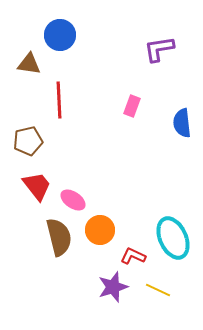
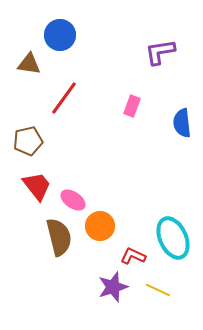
purple L-shape: moved 1 px right, 3 px down
red line: moved 5 px right, 2 px up; rotated 39 degrees clockwise
orange circle: moved 4 px up
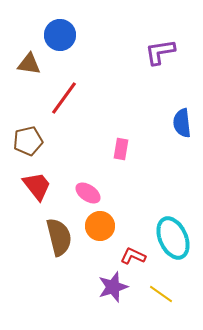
pink rectangle: moved 11 px left, 43 px down; rotated 10 degrees counterclockwise
pink ellipse: moved 15 px right, 7 px up
yellow line: moved 3 px right, 4 px down; rotated 10 degrees clockwise
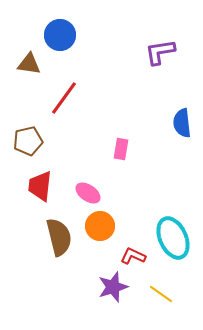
red trapezoid: moved 3 px right; rotated 136 degrees counterclockwise
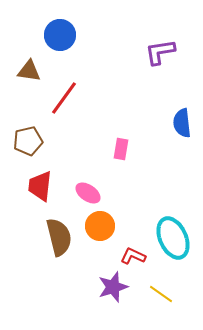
brown triangle: moved 7 px down
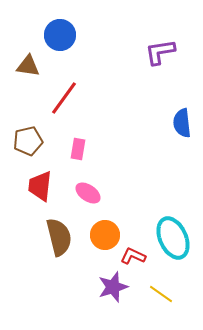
brown triangle: moved 1 px left, 5 px up
pink rectangle: moved 43 px left
orange circle: moved 5 px right, 9 px down
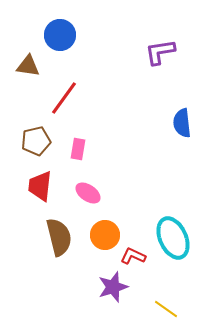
brown pentagon: moved 8 px right
yellow line: moved 5 px right, 15 px down
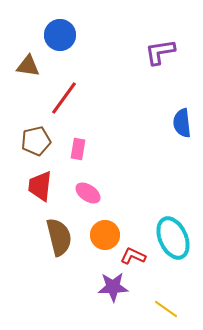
purple star: rotated 16 degrees clockwise
